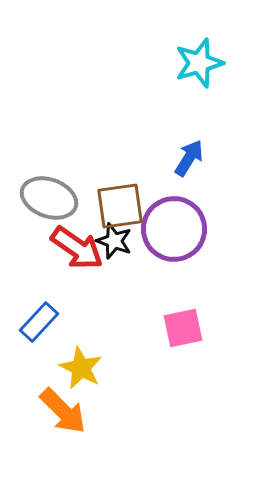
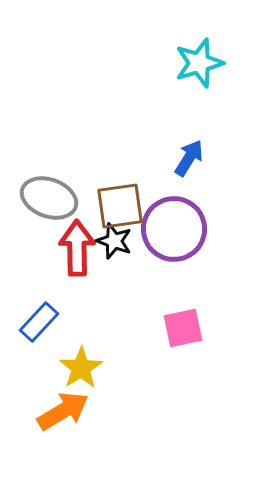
red arrow: rotated 126 degrees counterclockwise
yellow star: rotated 12 degrees clockwise
orange arrow: rotated 76 degrees counterclockwise
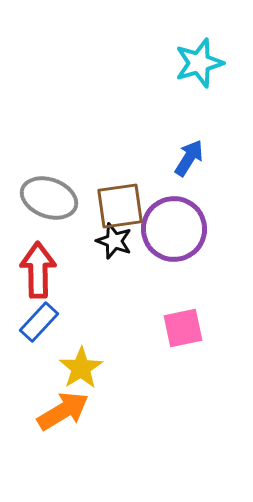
red arrow: moved 39 px left, 22 px down
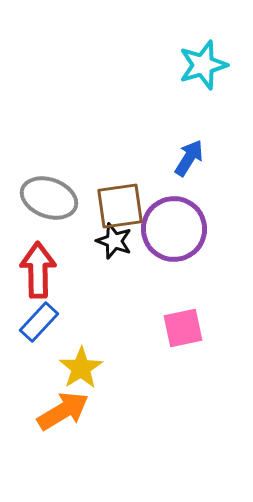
cyan star: moved 4 px right, 2 px down
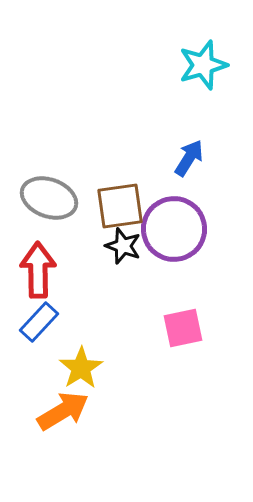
black star: moved 9 px right, 5 px down
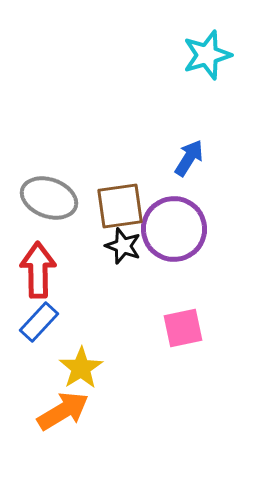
cyan star: moved 4 px right, 10 px up
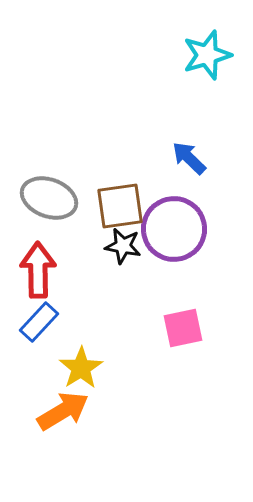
blue arrow: rotated 78 degrees counterclockwise
black star: rotated 9 degrees counterclockwise
